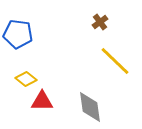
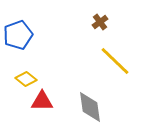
blue pentagon: moved 1 px down; rotated 28 degrees counterclockwise
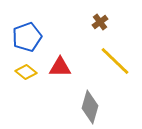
blue pentagon: moved 9 px right, 2 px down
yellow diamond: moved 7 px up
red triangle: moved 18 px right, 34 px up
gray diamond: rotated 24 degrees clockwise
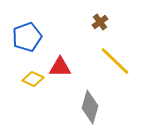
yellow diamond: moved 7 px right, 7 px down; rotated 15 degrees counterclockwise
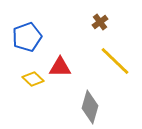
yellow diamond: rotated 20 degrees clockwise
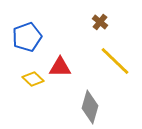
brown cross: rotated 14 degrees counterclockwise
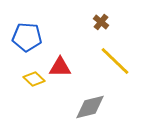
brown cross: moved 1 px right
blue pentagon: rotated 24 degrees clockwise
yellow diamond: moved 1 px right
gray diamond: rotated 60 degrees clockwise
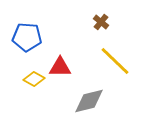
yellow diamond: rotated 15 degrees counterclockwise
gray diamond: moved 1 px left, 6 px up
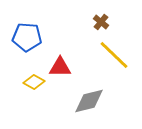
yellow line: moved 1 px left, 6 px up
yellow diamond: moved 3 px down
